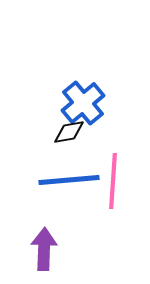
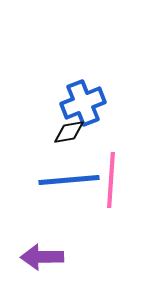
blue cross: rotated 18 degrees clockwise
pink line: moved 2 px left, 1 px up
purple arrow: moved 2 px left, 8 px down; rotated 93 degrees counterclockwise
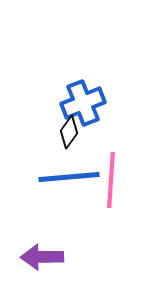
black diamond: rotated 44 degrees counterclockwise
blue line: moved 3 px up
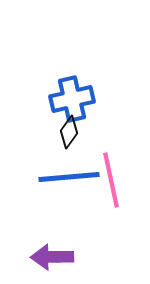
blue cross: moved 11 px left, 4 px up; rotated 9 degrees clockwise
pink line: rotated 16 degrees counterclockwise
purple arrow: moved 10 px right
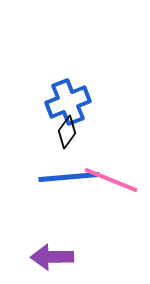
blue cross: moved 4 px left, 3 px down; rotated 9 degrees counterclockwise
black diamond: moved 2 px left
pink line: rotated 56 degrees counterclockwise
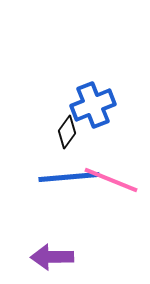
blue cross: moved 25 px right, 3 px down
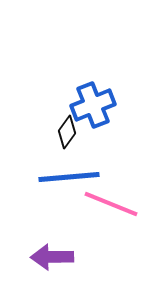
pink line: moved 24 px down
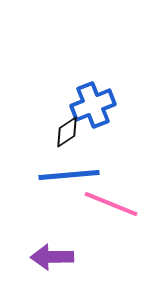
black diamond: rotated 20 degrees clockwise
blue line: moved 2 px up
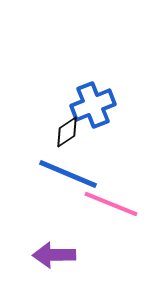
blue line: moved 1 px left, 1 px up; rotated 28 degrees clockwise
purple arrow: moved 2 px right, 2 px up
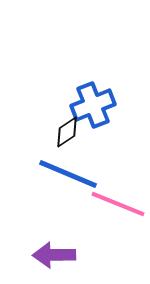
pink line: moved 7 px right
